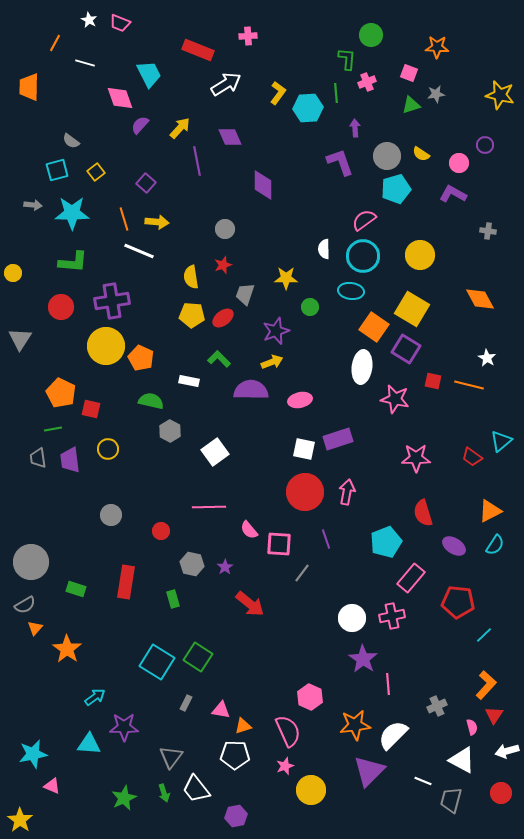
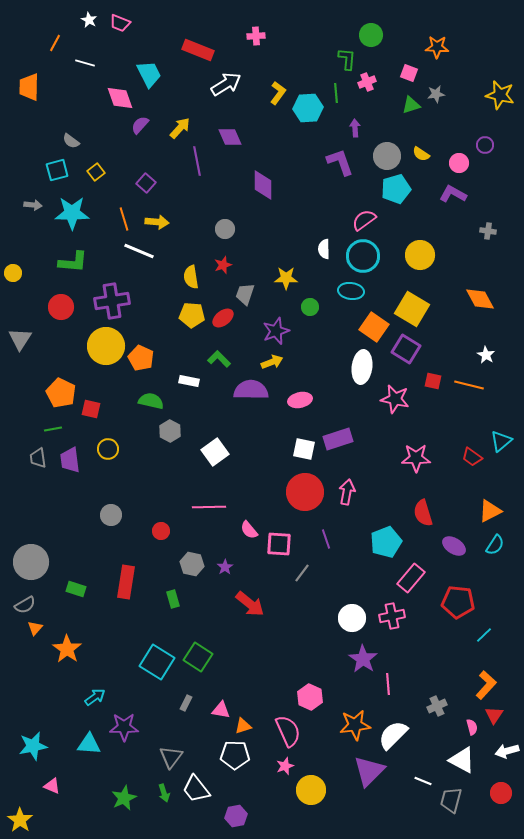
pink cross at (248, 36): moved 8 px right
white star at (487, 358): moved 1 px left, 3 px up
cyan star at (33, 754): moved 8 px up
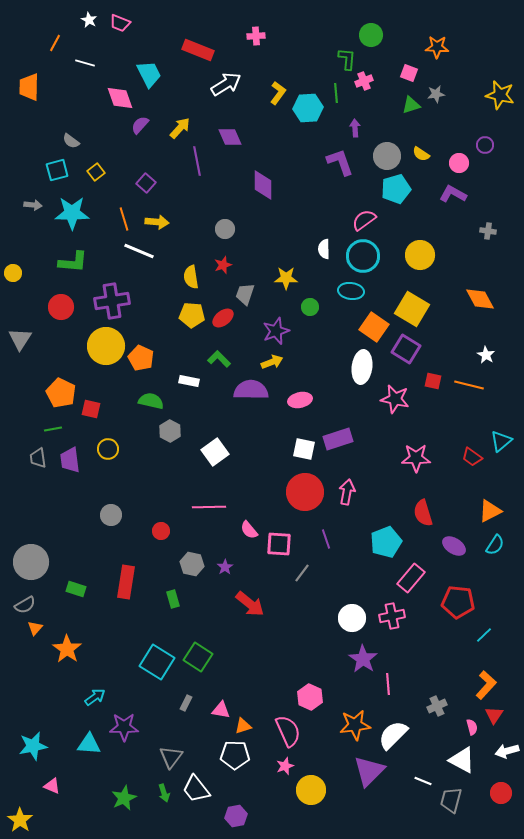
pink cross at (367, 82): moved 3 px left, 1 px up
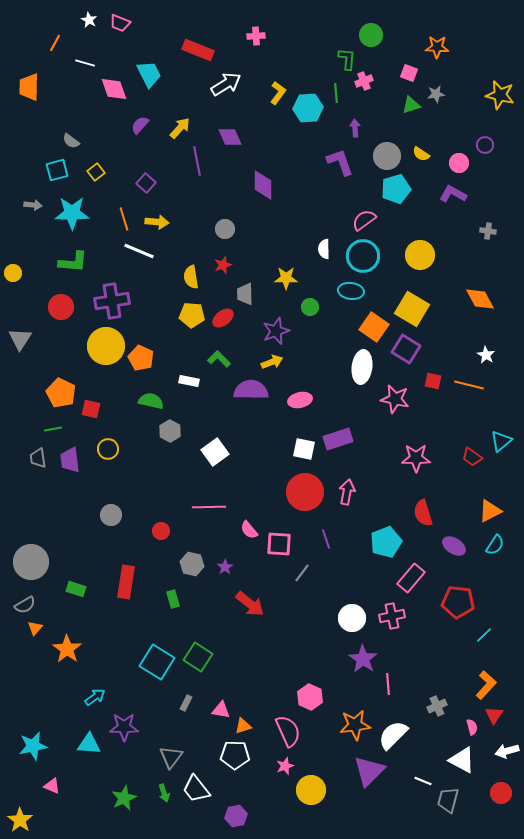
pink diamond at (120, 98): moved 6 px left, 9 px up
gray trapezoid at (245, 294): rotated 20 degrees counterclockwise
gray trapezoid at (451, 800): moved 3 px left
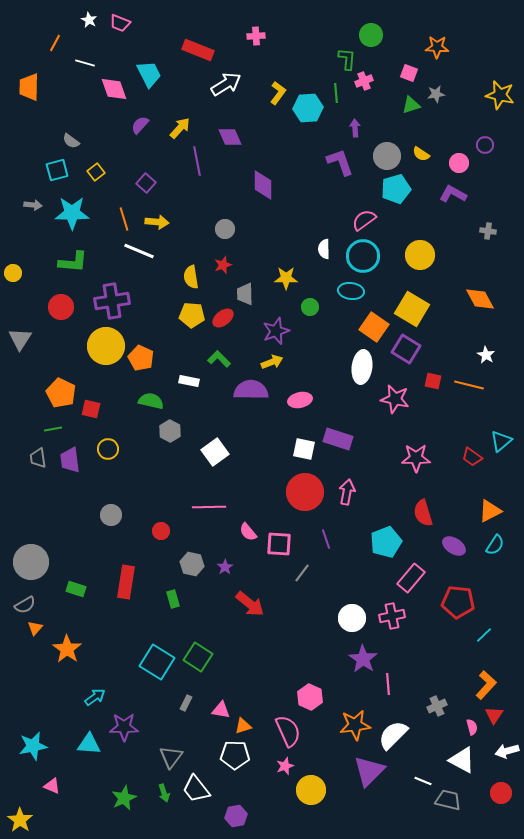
purple rectangle at (338, 439): rotated 36 degrees clockwise
pink semicircle at (249, 530): moved 1 px left, 2 px down
gray trapezoid at (448, 800): rotated 88 degrees clockwise
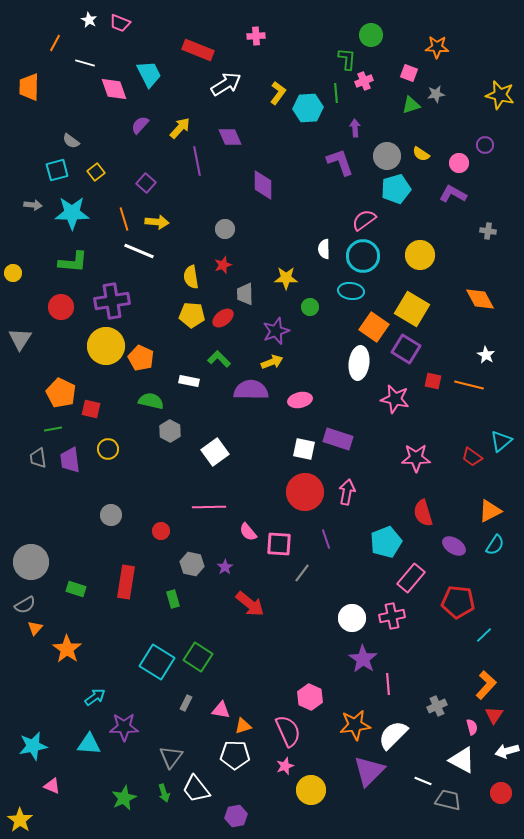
white ellipse at (362, 367): moved 3 px left, 4 px up
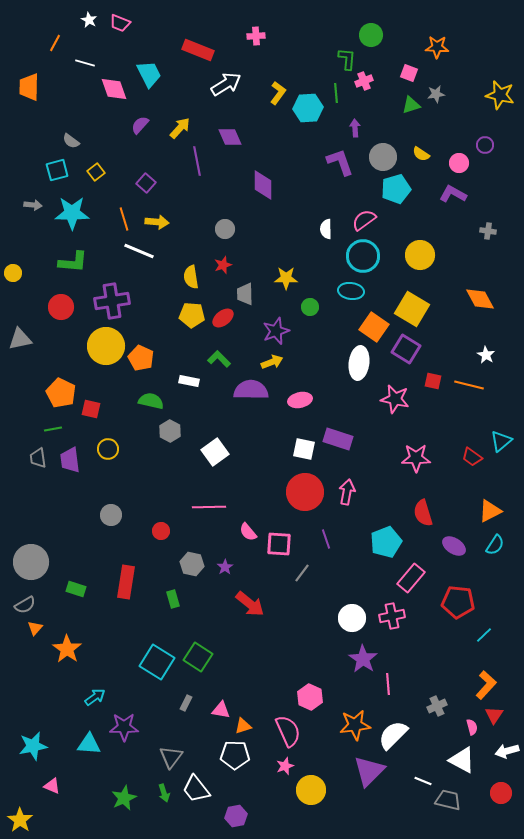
gray circle at (387, 156): moved 4 px left, 1 px down
white semicircle at (324, 249): moved 2 px right, 20 px up
gray triangle at (20, 339): rotated 45 degrees clockwise
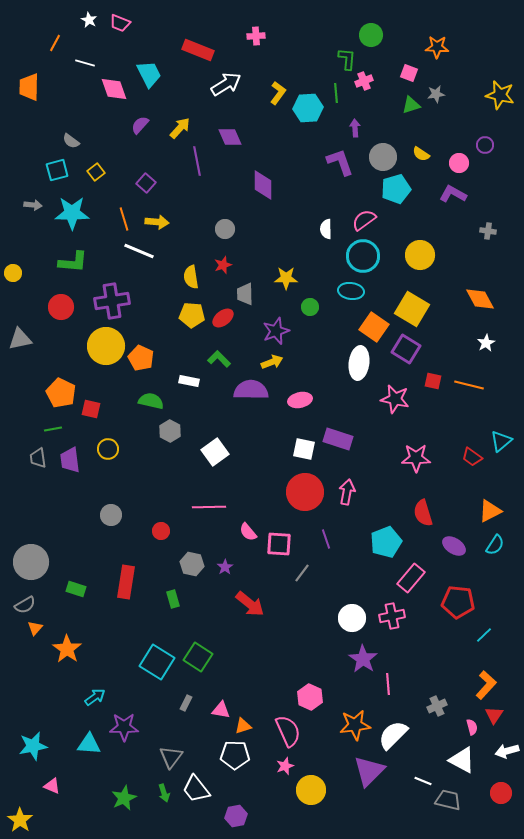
white star at (486, 355): moved 12 px up; rotated 12 degrees clockwise
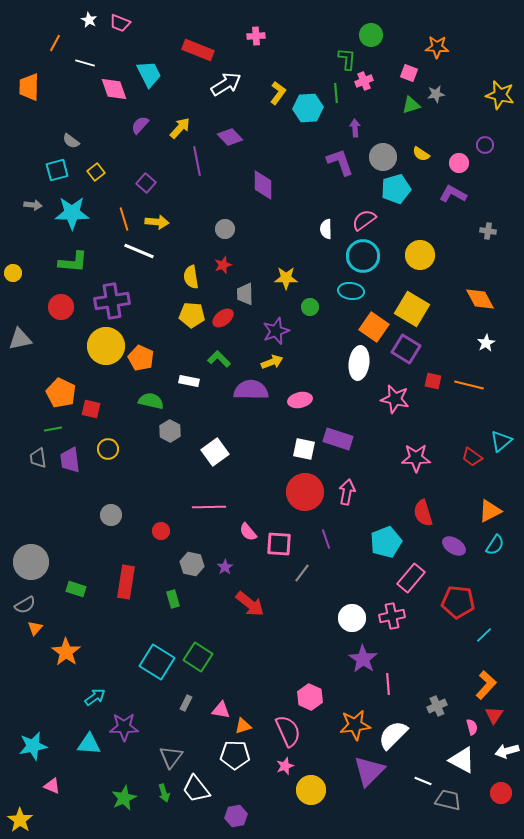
purple diamond at (230, 137): rotated 20 degrees counterclockwise
orange star at (67, 649): moved 1 px left, 3 px down
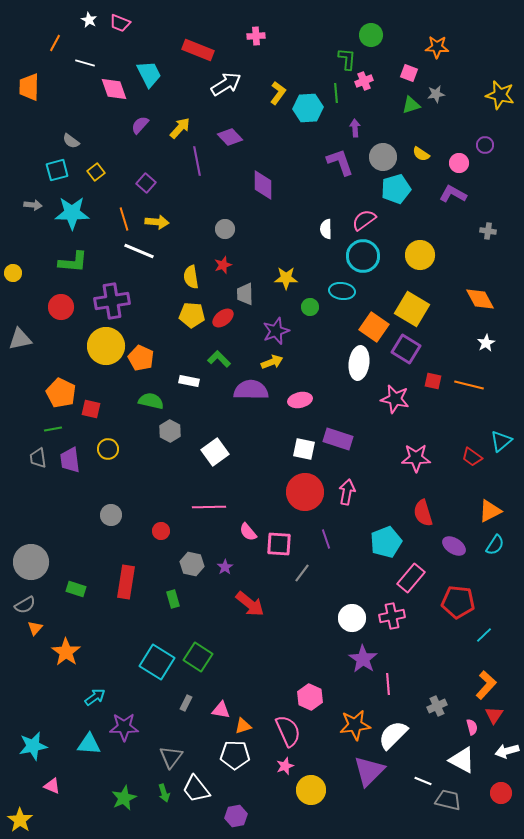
cyan ellipse at (351, 291): moved 9 px left
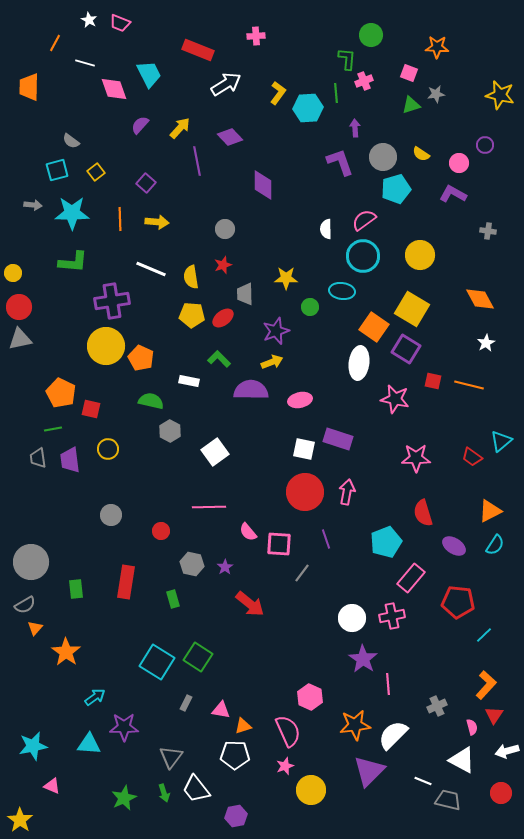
orange line at (124, 219): moved 4 px left; rotated 15 degrees clockwise
white line at (139, 251): moved 12 px right, 18 px down
red circle at (61, 307): moved 42 px left
green rectangle at (76, 589): rotated 66 degrees clockwise
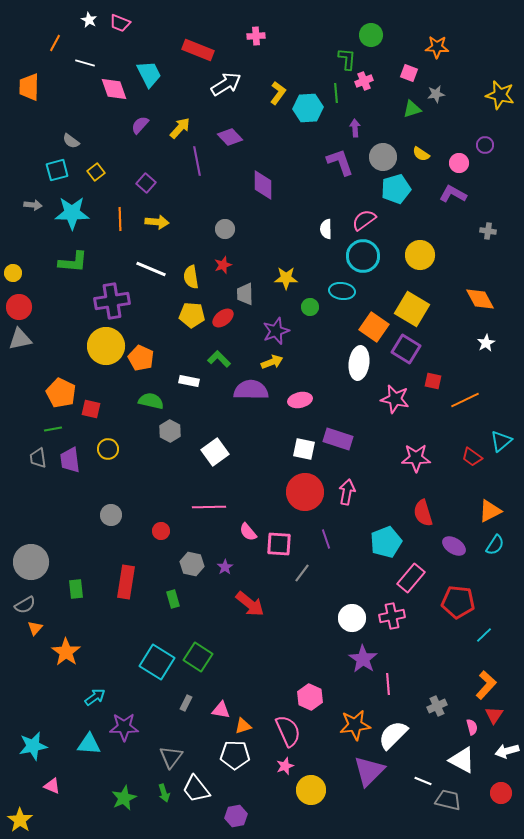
green triangle at (411, 105): moved 1 px right, 4 px down
orange line at (469, 385): moved 4 px left, 15 px down; rotated 40 degrees counterclockwise
